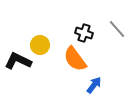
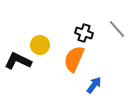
orange semicircle: moved 1 px left; rotated 60 degrees clockwise
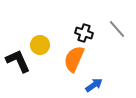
black L-shape: rotated 40 degrees clockwise
blue arrow: rotated 18 degrees clockwise
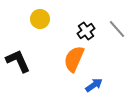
black cross: moved 2 px right, 2 px up; rotated 36 degrees clockwise
yellow circle: moved 26 px up
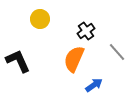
gray line: moved 23 px down
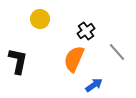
black L-shape: rotated 36 degrees clockwise
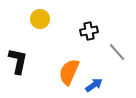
black cross: moved 3 px right; rotated 24 degrees clockwise
orange semicircle: moved 5 px left, 13 px down
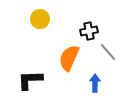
gray line: moved 9 px left
black L-shape: moved 12 px right, 19 px down; rotated 104 degrees counterclockwise
orange semicircle: moved 14 px up
blue arrow: moved 1 px right, 2 px up; rotated 54 degrees counterclockwise
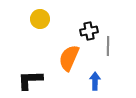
gray line: moved 6 px up; rotated 42 degrees clockwise
blue arrow: moved 2 px up
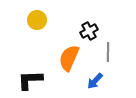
yellow circle: moved 3 px left, 1 px down
black cross: rotated 18 degrees counterclockwise
gray line: moved 6 px down
blue arrow: rotated 138 degrees counterclockwise
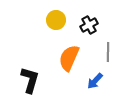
yellow circle: moved 19 px right
black cross: moved 6 px up
black L-shape: rotated 108 degrees clockwise
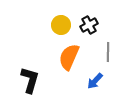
yellow circle: moved 5 px right, 5 px down
orange semicircle: moved 1 px up
